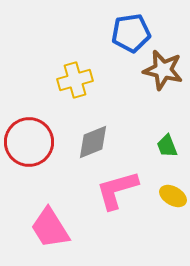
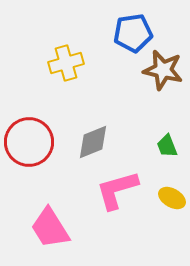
blue pentagon: moved 2 px right
yellow cross: moved 9 px left, 17 px up
yellow ellipse: moved 1 px left, 2 px down
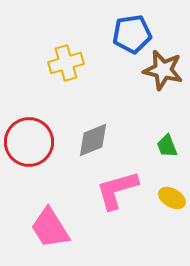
blue pentagon: moved 1 px left, 1 px down
gray diamond: moved 2 px up
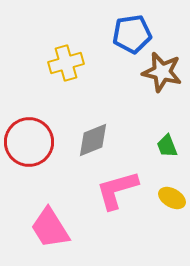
brown star: moved 1 px left, 2 px down
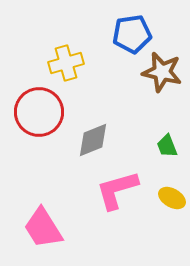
red circle: moved 10 px right, 30 px up
pink trapezoid: moved 7 px left
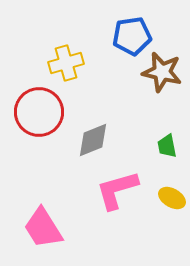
blue pentagon: moved 2 px down
green trapezoid: rotated 10 degrees clockwise
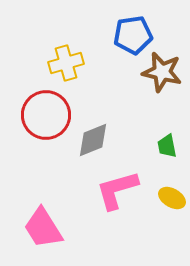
blue pentagon: moved 1 px right, 1 px up
red circle: moved 7 px right, 3 px down
